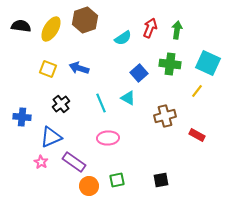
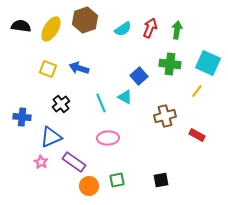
cyan semicircle: moved 9 px up
blue square: moved 3 px down
cyan triangle: moved 3 px left, 1 px up
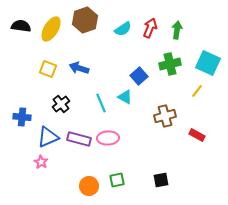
green cross: rotated 20 degrees counterclockwise
blue triangle: moved 3 px left
purple rectangle: moved 5 px right, 23 px up; rotated 20 degrees counterclockwise
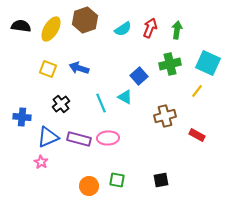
green square: rotated 21 degrees clockwise
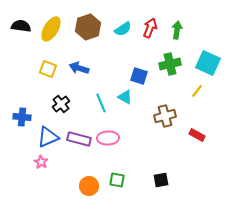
brown hexagon: moved 3 px right, 7 px down
blue square: rotated 30 degrees counterclockwise
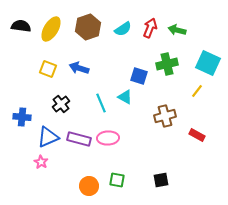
green arrow: rotated 84 degrees counterclockwise
green cross: moved 3 px left
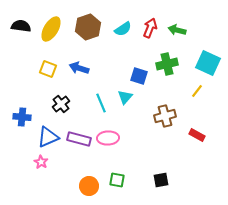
cyan triangle: rotated 42 degrees clockwise
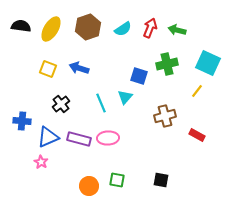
blue cross: moved 4 px down
black square: rotated 21 degrees clockwise
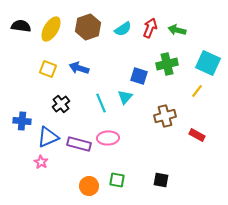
purple rectangle: moved 5 px down
